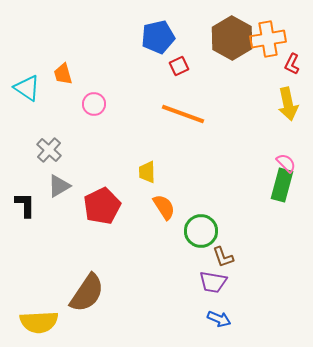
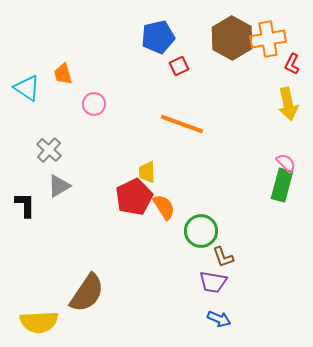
orange line: moved 1 px left, 10 px down
red pentagon: moved 32 px right, 9 px up
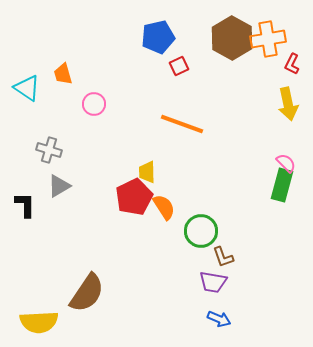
gray cross: rotated 25 degrees counterclockwise
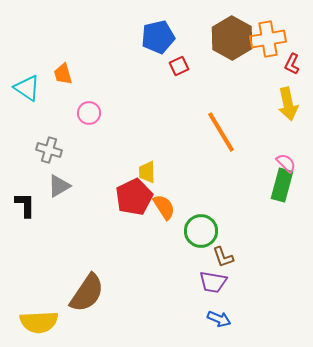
pink circle: moved 5 px left, 9 px down
orange line: moved 39 px right, 8 px down; rotated 39 degrees clockwise
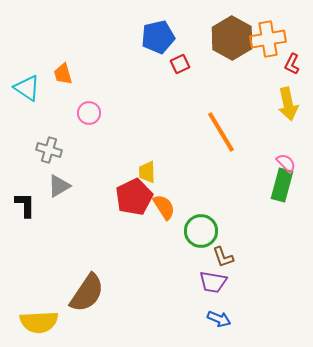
red square: moved 1 px right, 2 px up
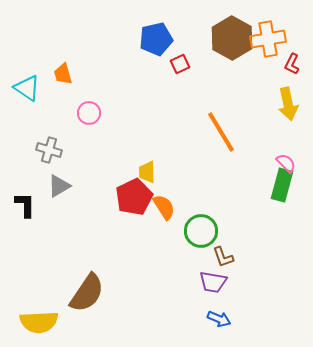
blue pentagon: moved 2 px left, 2 px down
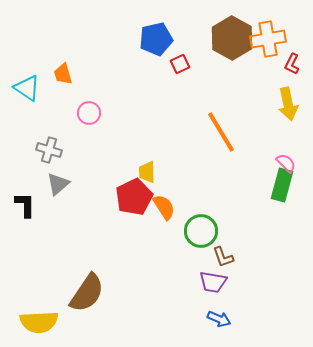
gray triangle: moved 1 px left, 2 px up; rotated 10 degrees counterclockwise
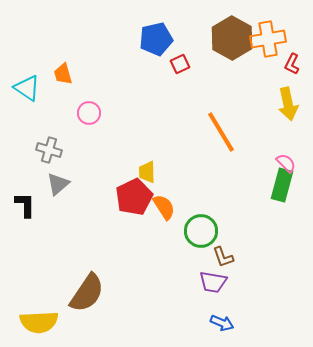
blue arrow: moved 3 px right, 4 px down
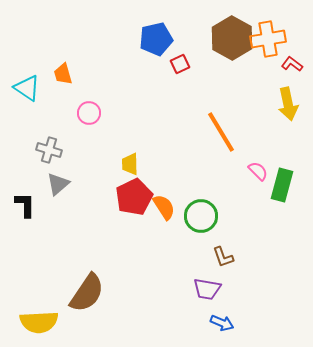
red L-shape: rotated 100 degrees clockwise
pink semicircle: moved 28 px left, 8 px down
yellow trapezoid: moved 17 px left, 8 px up
green circle: moved 15 px up
purple trapezoid: moved 6 px left, 7 px down
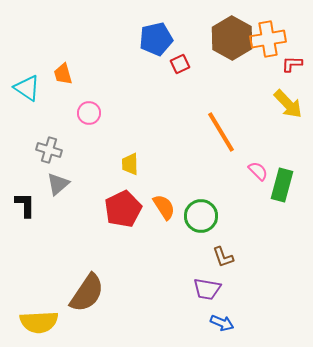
red L-shape: rotated 35 degrees counterclockwise
yellow arrow: rotated 32 degrees counterclockwise
red pentagon: moved 11 px left, 12 px down
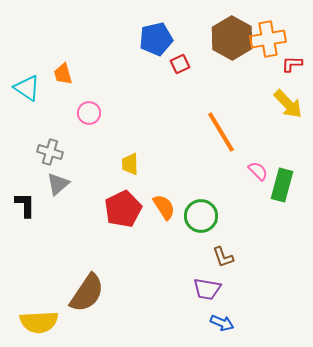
gray cross: moved 1 px right, 2 px down
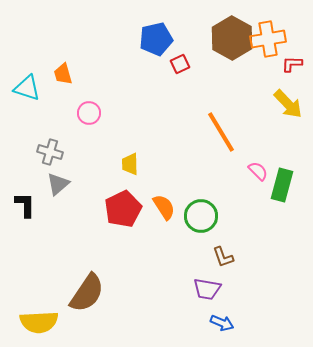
cyan triangle: rotated 16 degrees counterclockwise
